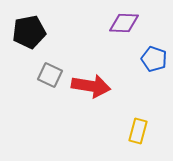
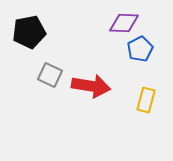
blue pentagon: moved 14 px left, 10 px up; rotated 25 degrees clockwise
yellow rectangle: moved 8 px right, 31 px up
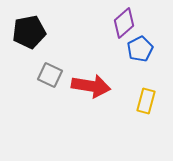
purple diamond: rotated 44 degrees counterclockwise
yellow rectangle: moved 1 px down
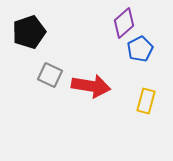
black pentagon: rotated 8 degrees counterclockwise
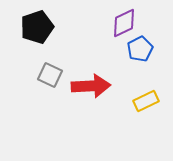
purple diamond: rotated 16 degrees clockwise
black pentagon: moved 8 px right, 5 px up
red arrow: rotated 12 degrees counterclockwise
yellow rectangle: rotated 50 degrees clockwise
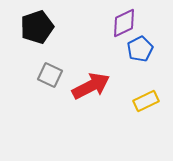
red arrow: rotated 24 degrees counterclockwise
